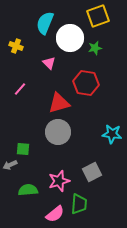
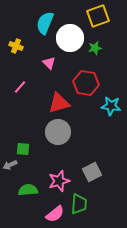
pink line: moved 2 px up
cyan star: moved 1 px left, 28 px up
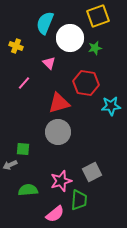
pink line: moved 4 px right, 4 px up
cyan star: rotated 12 degrees counterclockwise
pink star: moved 2 px right
green trapezoid: moved 4 px up
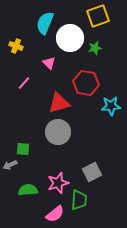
pink star: moved 3 px left, 2 px down
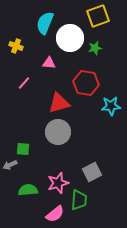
pink triangle: rotated 40 degrees counterclockwise
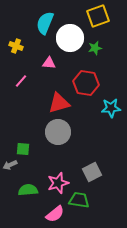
pink line: moved 3 px left, 2 px up
cyan star: moved 2 px down
green trapezoid: rotated 85 degrees counterclockwise
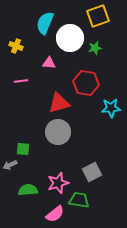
pink line: rotated 40 degrees clockwise
